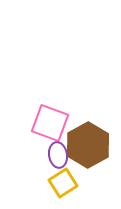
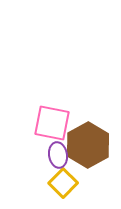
pink square: moved 2 px right; rotated 9 degrees counterclockwise
yellow square: rotated 12 degrees counterclockwise
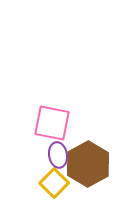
brown hexagon: moved 19 px down
yellow square: moved 9 px left
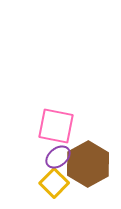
pink square: moved 4 px right, 3 px down
purple ellipse: moved 2 px down; rotated 60 degrees clockwise
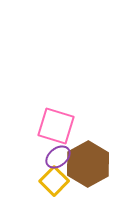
pink square: rotated 6 degrees clockwise
yellow square: moved 2 px up
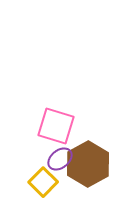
purple ellipse: moved 2 px right, 2 px down
yellow square: moved 11 px left, 1 px down
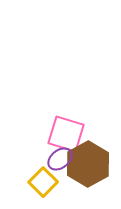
pink square: moved 10 px right, 8 px down
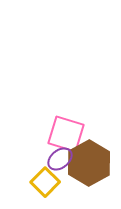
brown hexagon: moved 1 px right, 1 px up
yellow square: moved 2 px right
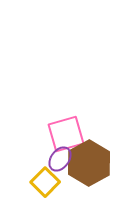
pink square: rotated 33 degrees counterclockwise
purple ellipse: rotated 15 degrees counterclockwise
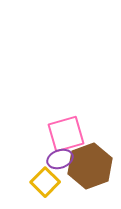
purple ellipse: rotated 35 degrees clockwise
brown hexagon: moved 1 px right, 3 px down; rotated 9 degrees clockwise
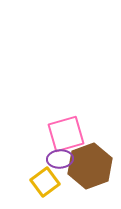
purple ellipse: rotated 15 degrees clockwise
yellow square: rotated 8 degrees clockwise
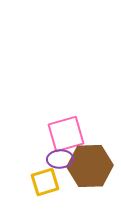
brown hexagon: rotated 18 degrees clockwise
yellow square: rotated 20 degrees clockwise
